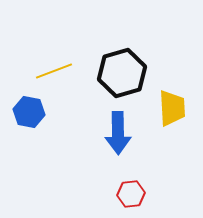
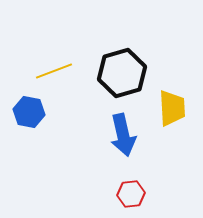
blue arrow: moved 5 px right, 2 px down; rotated 12 degrees counterclockwise
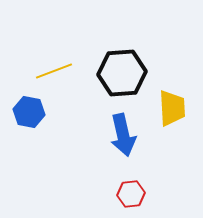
black hexagon: rotated 12 degrees clockwise
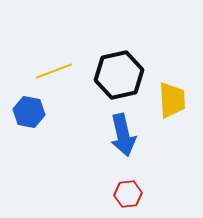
black hexagon: moved 3 px left, 2 px down; rotated 9 degrees counterclockwise
yellow trapezoid: moved 8 px up
red hexagon: moved 3 px left
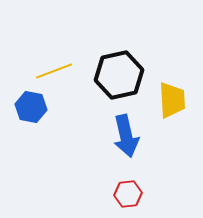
blue hexagon: moved 2 px right, 5 px up
blue arrow: moved 3 px right, 1 px down
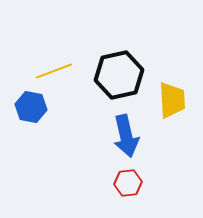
red hexagon: moved 11 px up
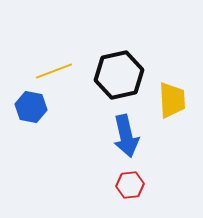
red hexagon: moved 2 px right, 2 px down
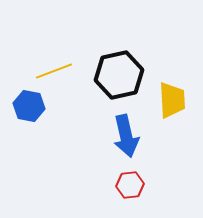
blue hexagon: moved 2 px left, 1 px up
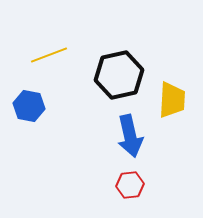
yellow line: moved 5 px left, 16 px up
yellow trapezoid: rotated 6 degrees clockwise
blue arrow: moved 4 px right
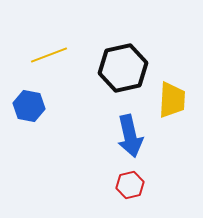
black hexagon: moved 4 px right, 7 px up
red hexagon: rotated 8 degrees counterclockwise
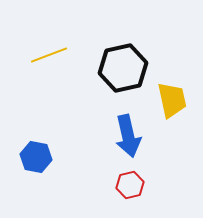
yellow trapezoid: rotated 15 degrees counterclockwise
blue hexagon: moved 7 px right, 51 px down
blue arrow: moved 2 px left
